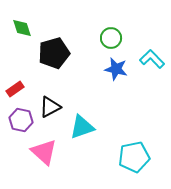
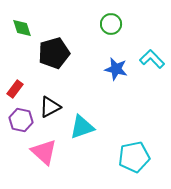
green circle: moved 14 px up
red rectangle: rotated 18 degrees counterclockwise
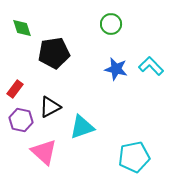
black pentagon: rotated 8 degrees clockwise
cyan L-shape: moved 1 px left, 7 px down
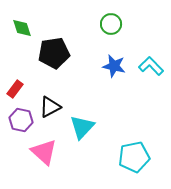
blue star: moved 2 px left, 3 px up
cyan triangle: rotated 28 degrees counterclockwise
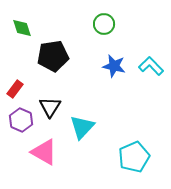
green circle: moved 7 px left
black pentagon: moved 1 px left, 3 px down
black triangle: rotated 30 degrees counterclockwise
purple hexagon: rotated 10 degrees clockwise
pink triangle: rotated 12 degrees counterclockwise
cyan pentagon: rotated 12 degrees counterclockwise
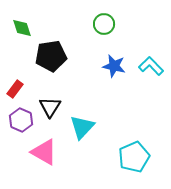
black pentagon: moved 2 px left
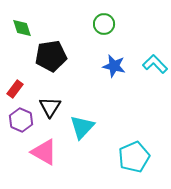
cyan L-shape: moved 4 px right, 2 px up
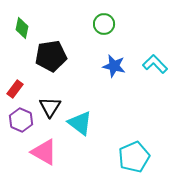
green diamond: rotated 30 degrees clockwise
cyan triangle: moved 2 px left, 4 px up; rotated 36 degrees counterclockwise
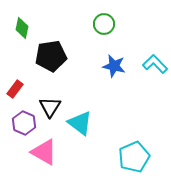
purple hexagon: moved 3 px right, 3 px down
